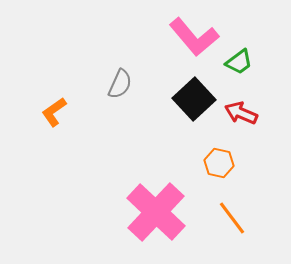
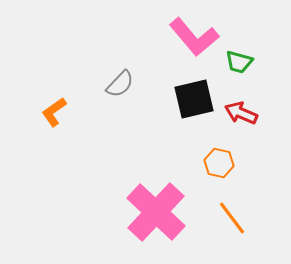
green trapezoid: rotated 52 degrees clockwise
gray semicircle: rotated 20 degrees clockwise
black square: rotated 30 degrees clockwise
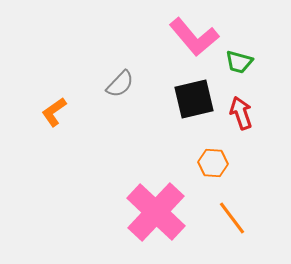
red arrow: rotated 48 degrees clockwise
orange hexagon: moved 6 px left; rotated 8 degrees counterclockwise
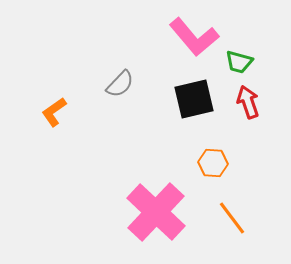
red arrow: moved 7 px right, 11 px up
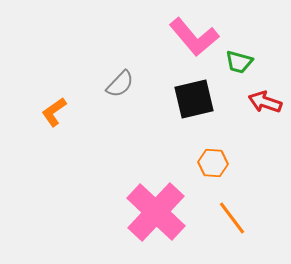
red arrow: moved 17 px right; rotated 52 degrees counterclockwise
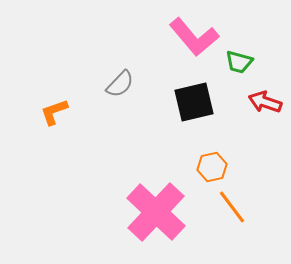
black square: moved 3 px down
orange L-shape: rotated 16 degrees clockwise
orange hexagon: moved 1 px left, 4 px down; rotated 16 degrees counterclockwise
orange line: moved 11 px up
